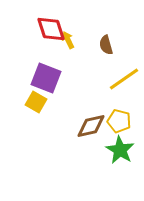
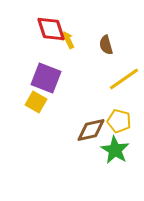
brown diamond: moved 4 px down
green star: moved 5 px left
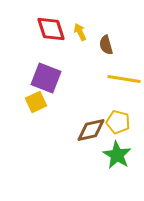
yellow arrow: moved 12 px right, 8 px up
yellow line: rotated 44 degrees clockwise
yellow square: rotated 35 degrees clockwise
yellow pentagon: moved 1 px left, 1 px down
green star: moved 2 px right, 5 px down
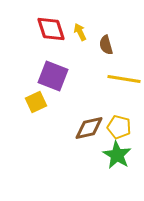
purple square: moved 7 px right, 2 px up
yellow pentagon: moved 1 px right, 5 px down
brown diamond: moved 2 px left, 2 px up
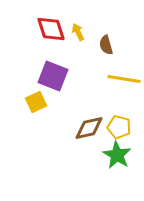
yellow arrow: moved 2 px left
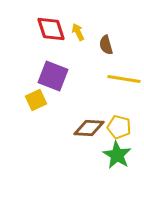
yellow square: moved 2 px up
brown diamond: rotated 16 degrees clockwise
